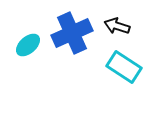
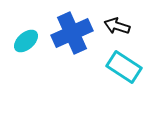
cyan ellipse: moved 2 px left, 4 px up
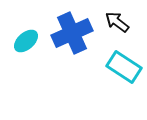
black arrow: moved 4 px up; rotated 20 degrees clockwise
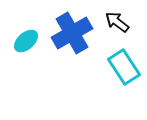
blue cross: rotated 6 degrees counterclockwise
cyan rectangle: rotated 24 degrees clockwise
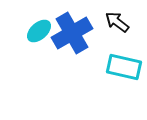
cyan ellipse: moved 13 px right, 10 px up
cyan rectangle: rotated 44 degrees counterclockwise
